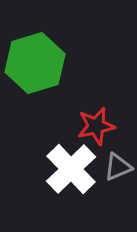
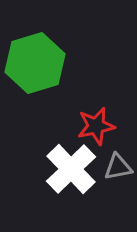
gray triangle: rotated 12 degrees clockwise
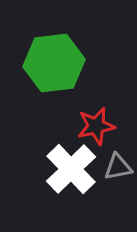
green hexagon: moved 19 px right; rotated 10 degrees clockwise
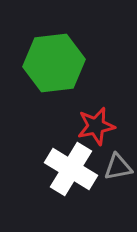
white cross: rotated 15 degrees counterclockwise
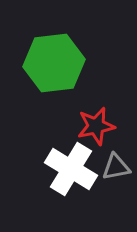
gray triangle: moved 2 px left
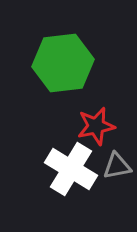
green hexagon: moved 9 px right
gray triangle: moved 1 px right, 1 px up
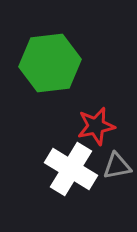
green hexagon: moved 13 px left
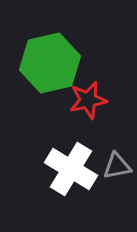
green hexagon: rotated 6 degrees counterclockwise
red star: moved 8 px left, 26 px up
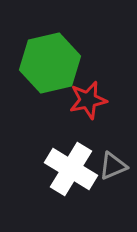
gray triangle: moved 4 px left; rotated 12 degrees counterclockwise
